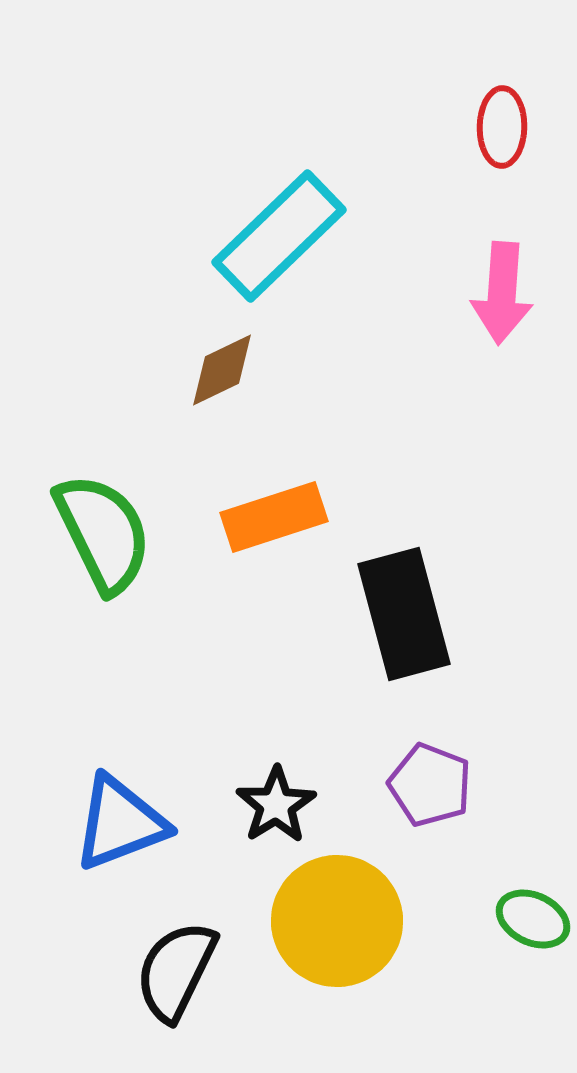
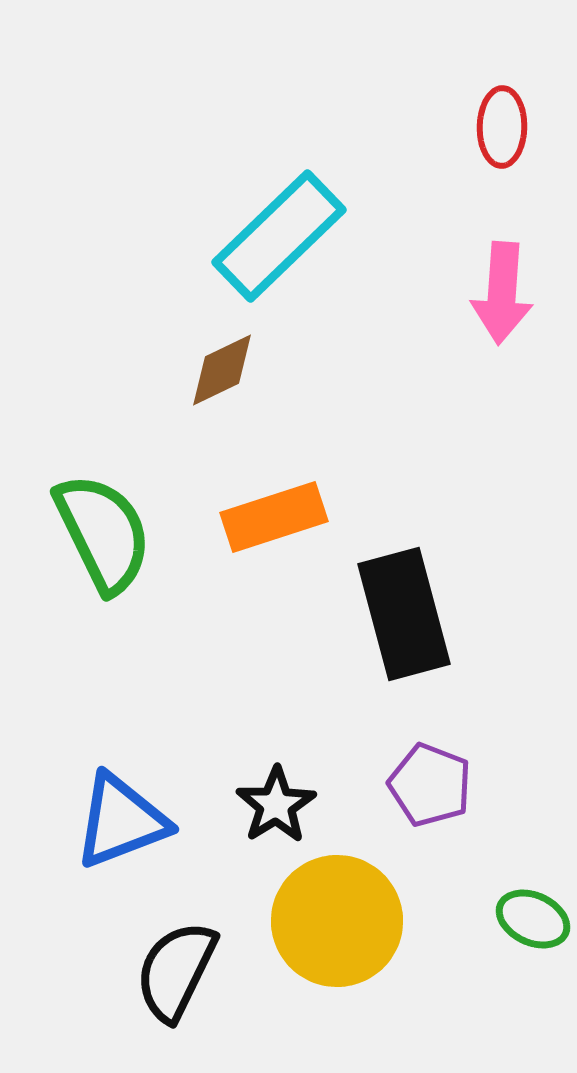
blue triangle: moved 1 px right, 2 px up
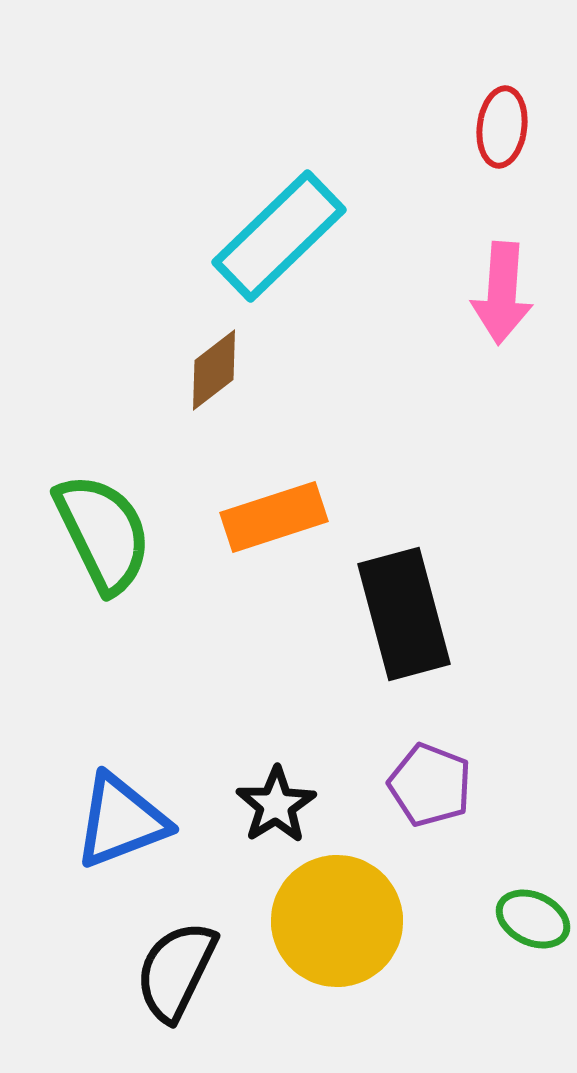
red ellipse: rotated 6 degrees clockwise
brown diamond: moved 8 px left; rotated 12 degrees counterclockwise
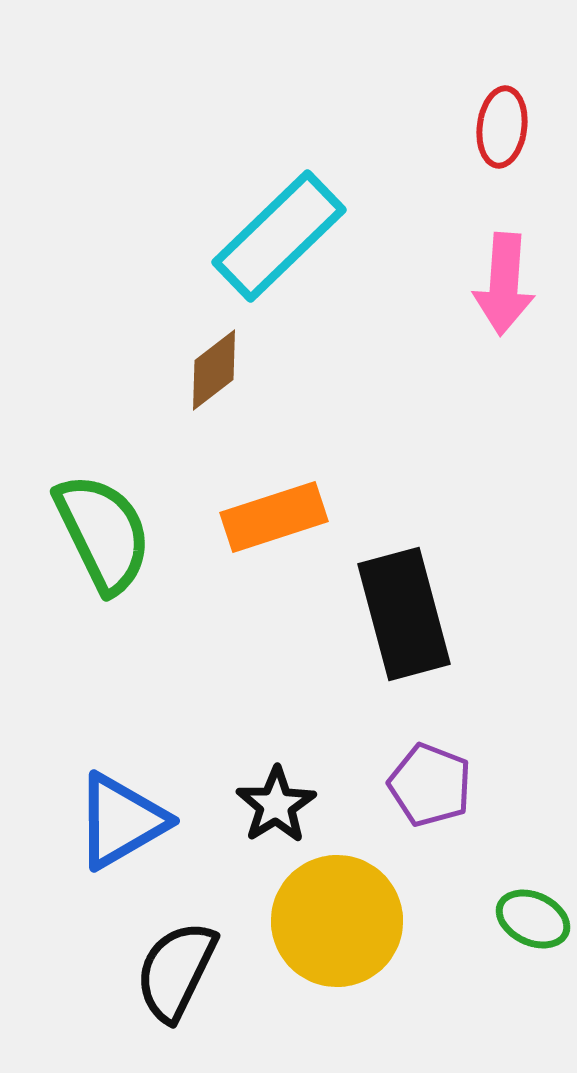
pink arrow: moved 2 px right, 9 px up
blue triangle: rotated 9 degrees counterclockwise
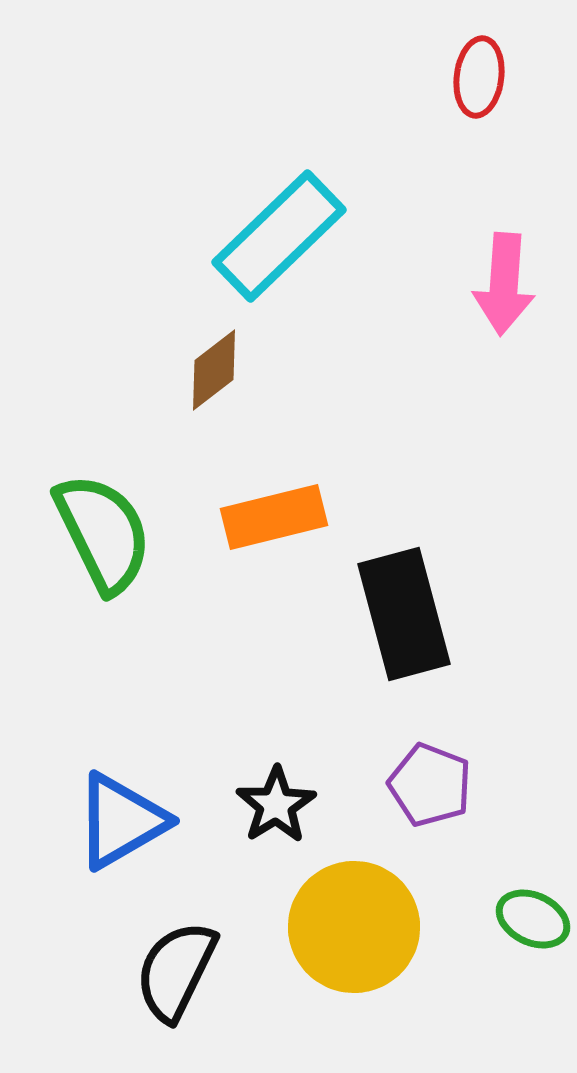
red ellipse: moved 23 px left, 50 px up
orange rectangle: rotated 4 degrees clockwise
yellow circle: moved 17 px right, 6 px down
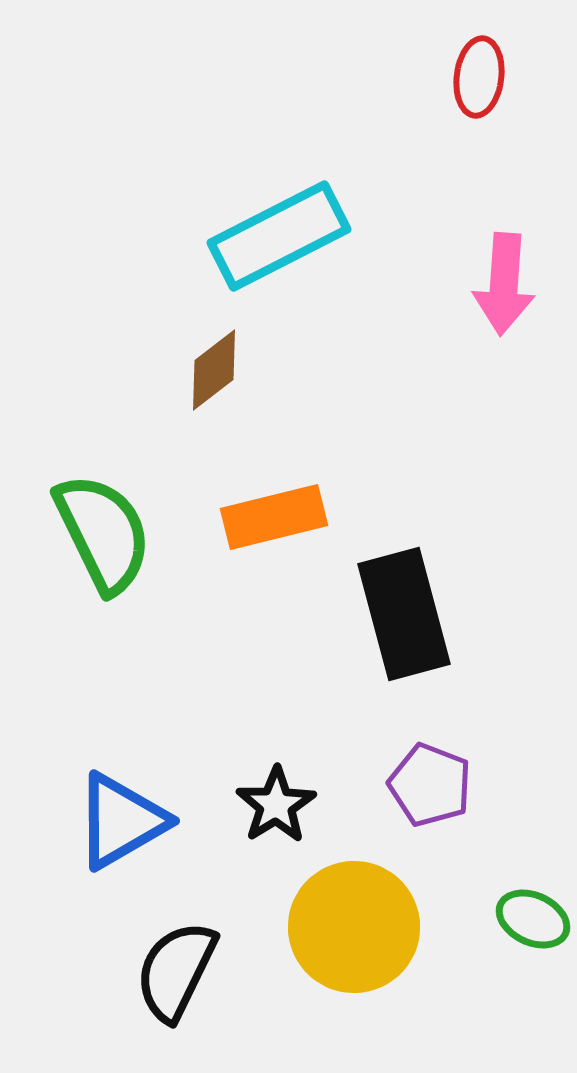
cyan rectangle: rotated 17 degrees clockwise
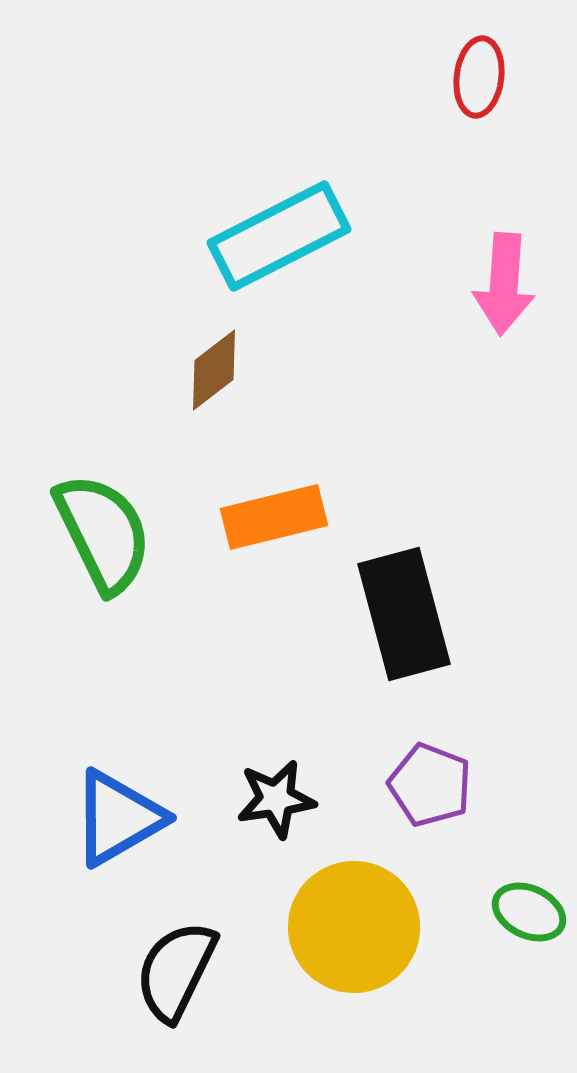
black star: moved 6 px up; rotated 24 degrees clockwise
blue triangle: moved 3 px left, 3 px up
green ellipse: moved 4 px left, 7 px up
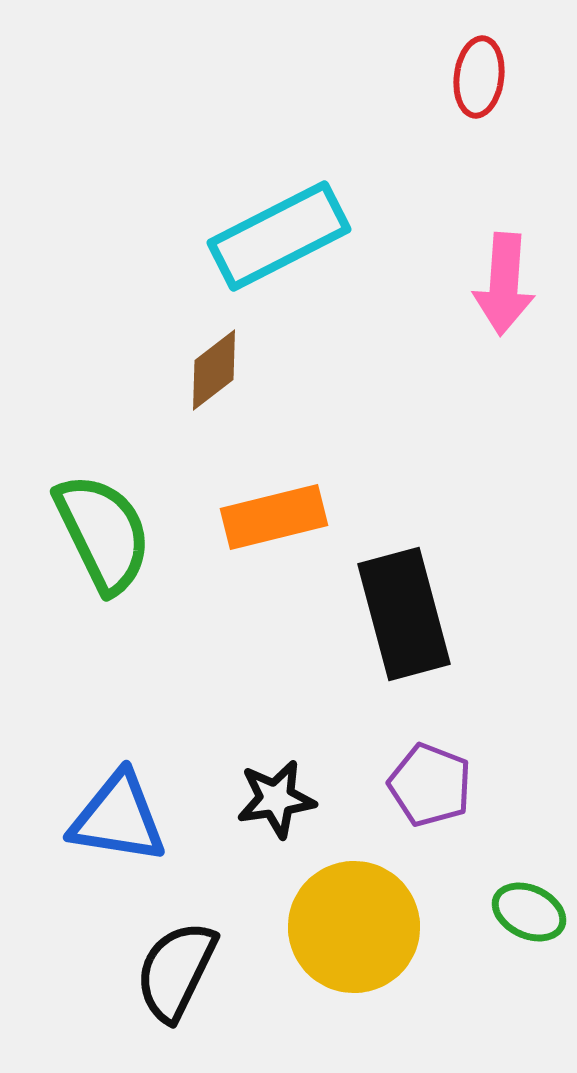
blue triangle: rotated 39 degrees clockwise
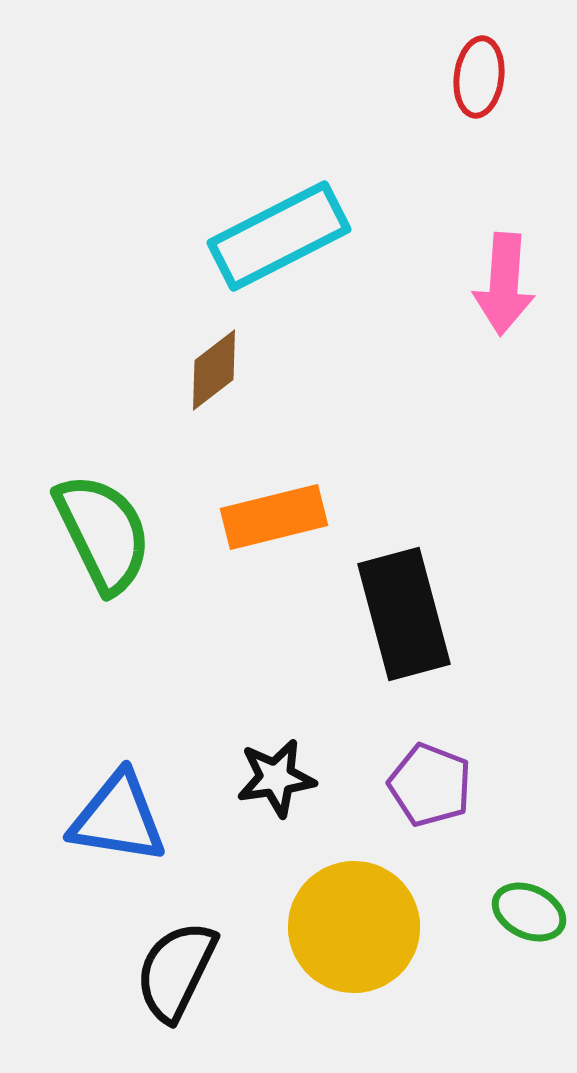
black star: moved 21 px up
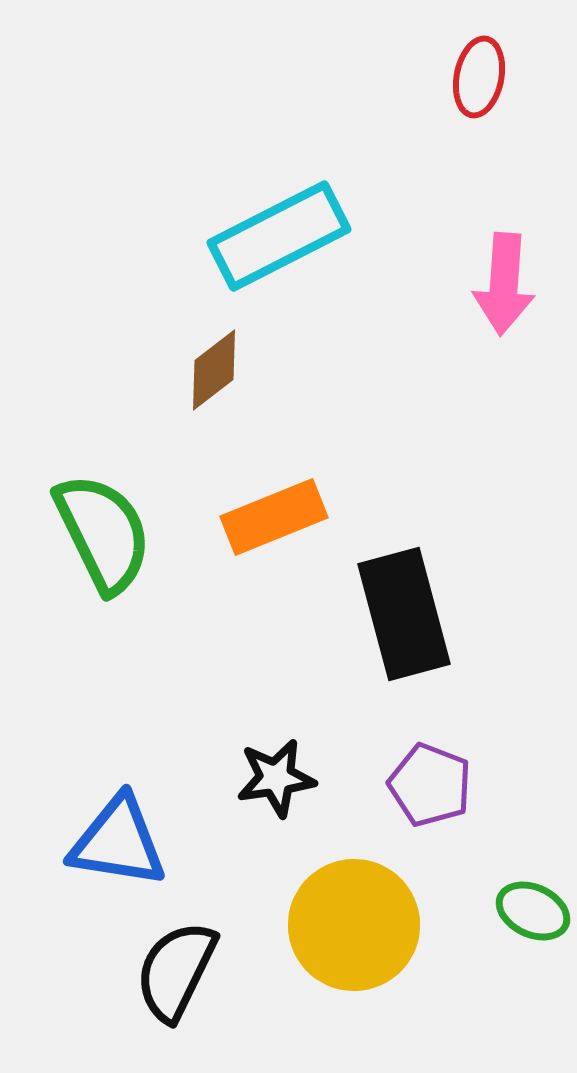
red ellipse: rotated 4 degrees clockwise
orange rectangle: rotated 8 degrees counterclockwise
blue triangle: moved 24 px down
green ellipse: moved 4 px right, 1 px up
yellow circle: moved 2 px up
